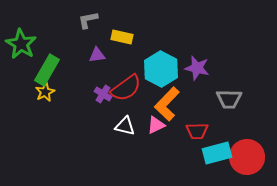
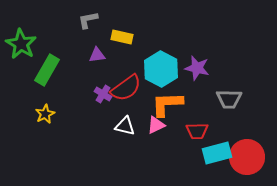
yellow star: moved 22 px down
orange L-shape: rotated 44 degrees clockwise
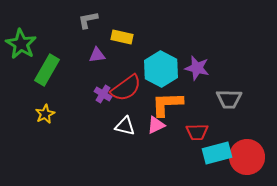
red trapezoid: moved 1 px down
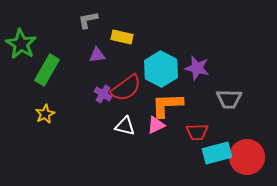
orange L-shape: moved 1 px down
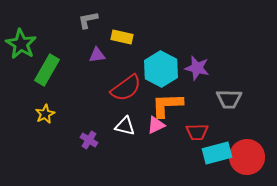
purple cross: moved 14 px left, 46 px down
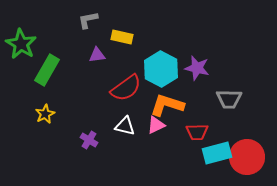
orange L-shape: rotated 20 degrees clockwise
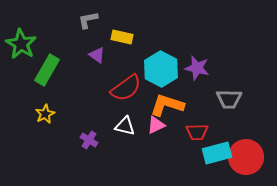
purple triangle: rotated 42 degrees clockwise
red circle: moved 1 px left
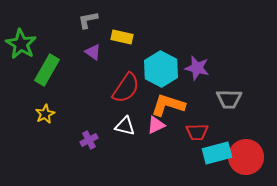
purple triangle: moved 4 px left, 3 px up
red semicircle: rotated 20 degrees counterclockwise
orange L-shape: moved 1 px right
purple cross: rotated 30 degrees clockwise
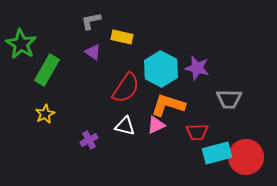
gray L-shape: moved 3 px right, 1 px down
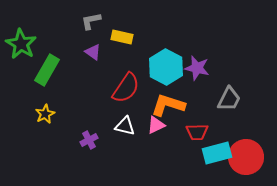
cyan hexagon: moved 5 px right, 2 px up
gray trapezoid: rotated 64 degrees counterclockwise
